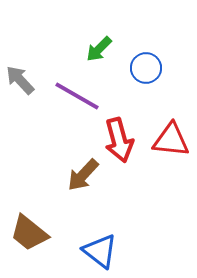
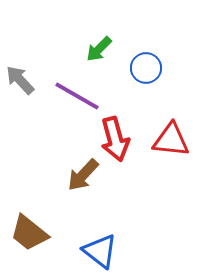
red arrow: moved 4 px left, 1 px up
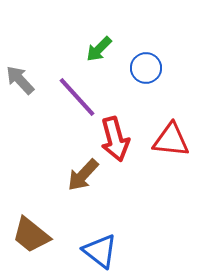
purple line: moved 1 px down; rotated 18 degrees clockwise
brown trapezoid: moved 2 px right, 2 px down
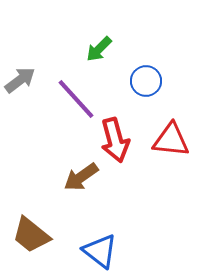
blue circle: moved 13 px down
gray arrow: rotated 96 degrees clockwise
purple line: moved 1 px left, 2 px down
red arrow: moved 1 px down
brown arrow: moved 2 px left, 2 px down; rotated 12 degrees clockwise
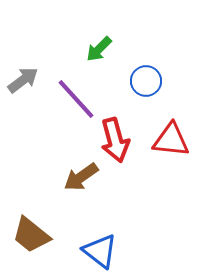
gray arrow: moved 3 px right
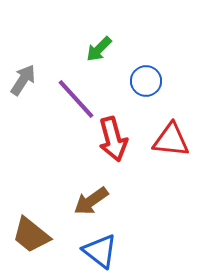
gray arrow: rotated 20 degrees counterclockwise
red arrow: moved 2 px left, 1 px up
brown arrow: moved 10 px right, 24 px down
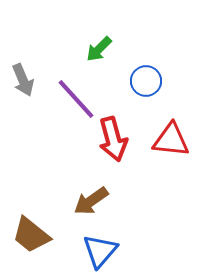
gray arrow: rotated 124 degrees clockwise
blue triangle: rotated 33 degrees clockwise
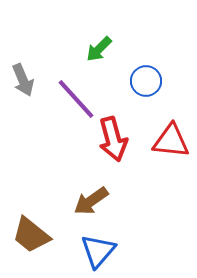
red triangle: moved 1 px down
blue triangle: moved 2 px left
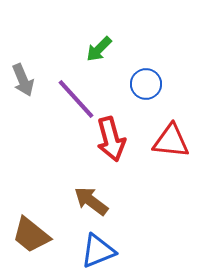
blue circle: moved 3 px down
red arrow: moved 2 px left
brown arrow: rotated 72 degrees clockwise
blue triangle: rotated 27 degrees clockwise
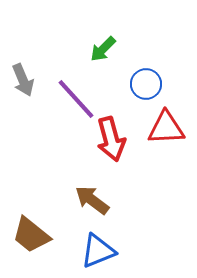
green arrow: moved 4 px right
red triangle: moved 5 px left, 13 px up; rotated 9 degrees counterclockwise
brown arrow: moved 1 px right, 1 px up
